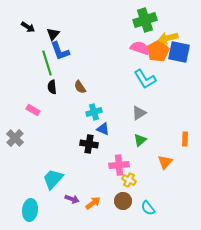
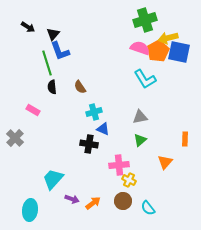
gray triangle: moved 1 px right, 4 px down; rotated 21 degrees clockwise
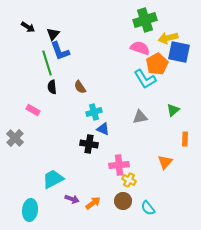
orange pentagon: moved 1 px left, 13 px down
green triangle: moved 33 px right, 30 px up
cyan trapezoid: rotated 20 degrees clockwise
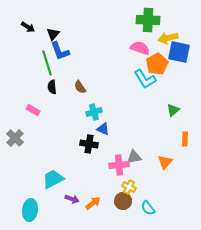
green cross: moved 3 px right; rotated 20 degrees clockwise
gray triangle: moved 6 px left, 40 px down
yellow cross: moved 7 px down
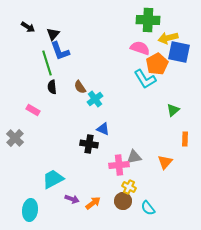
cyan cross: moved 1 px right, 13 px up; rotated 21 degrees counterclockwise
